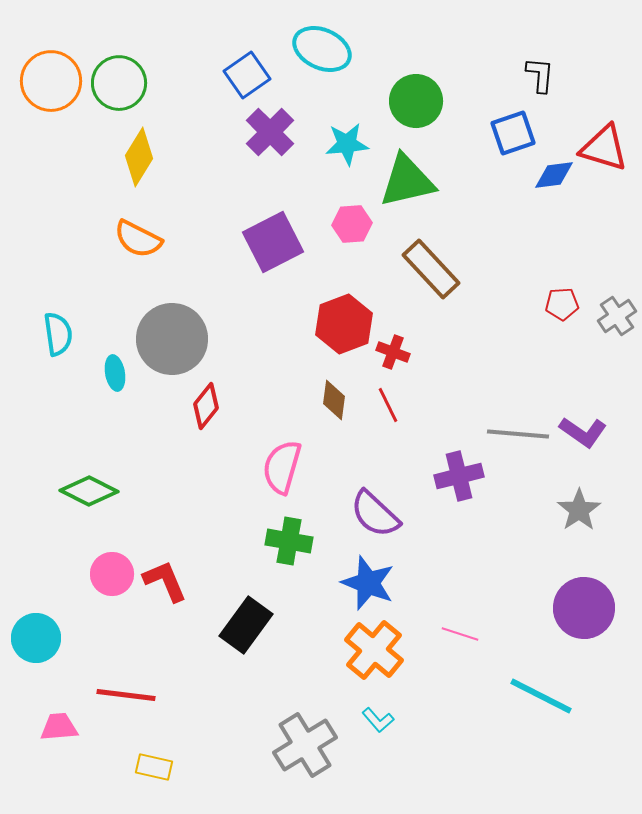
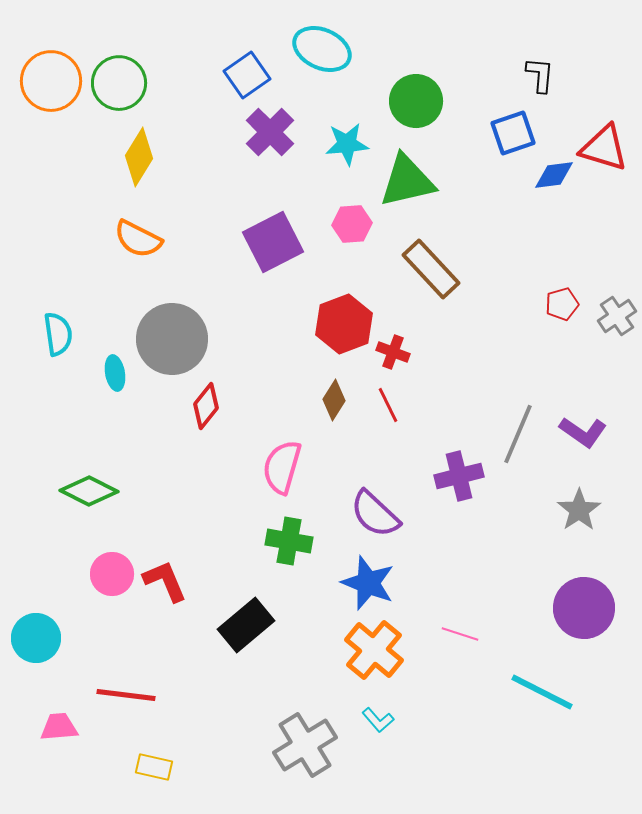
red pentagon at (562, 304): rotated 12 degrees counterclockwise
brown diamond at (334, 400): rotated 24 degrees clockwise
gray line at (518, 434): rotated 72 degrees counterclockwise
black rectangle at (246, 625): rotated 14 degrees clockwise
cyan line at (541, 696): moved 1 px right, 4 px up
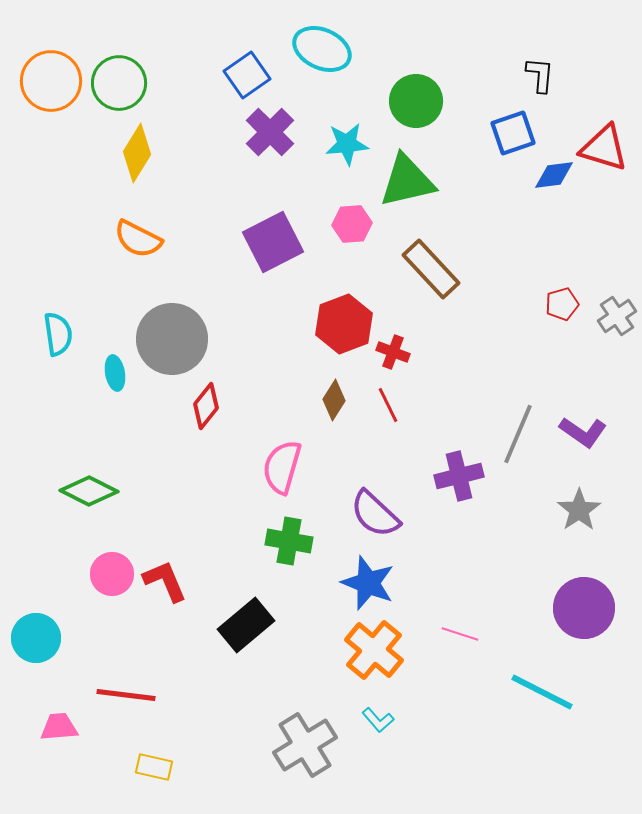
yellow diamond at (139, 157): moved 2 px left, 4 px up
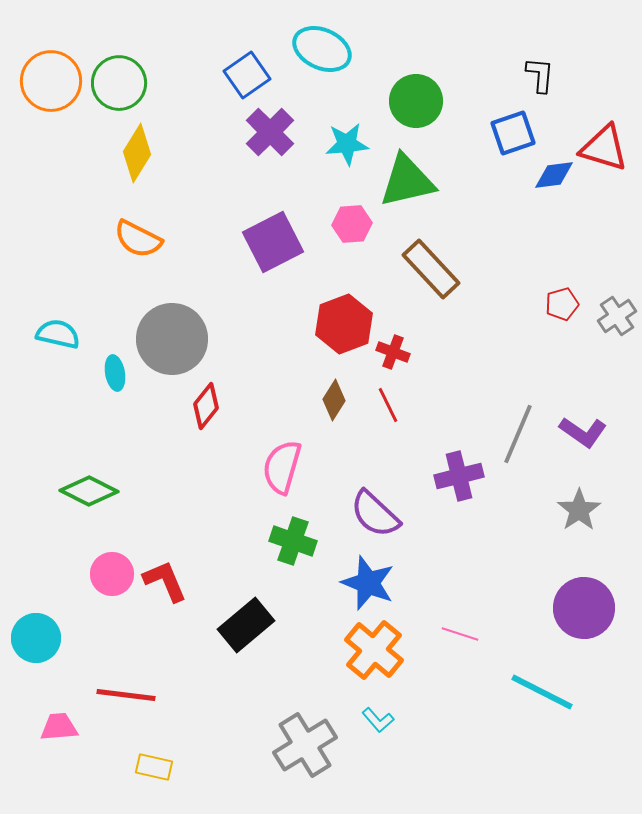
cyan semicircle at (58, 334): rotated 69 degrees counterclockwise
green cross at (289, 541): moved 4 px right; rotated 9 degrees clockwise
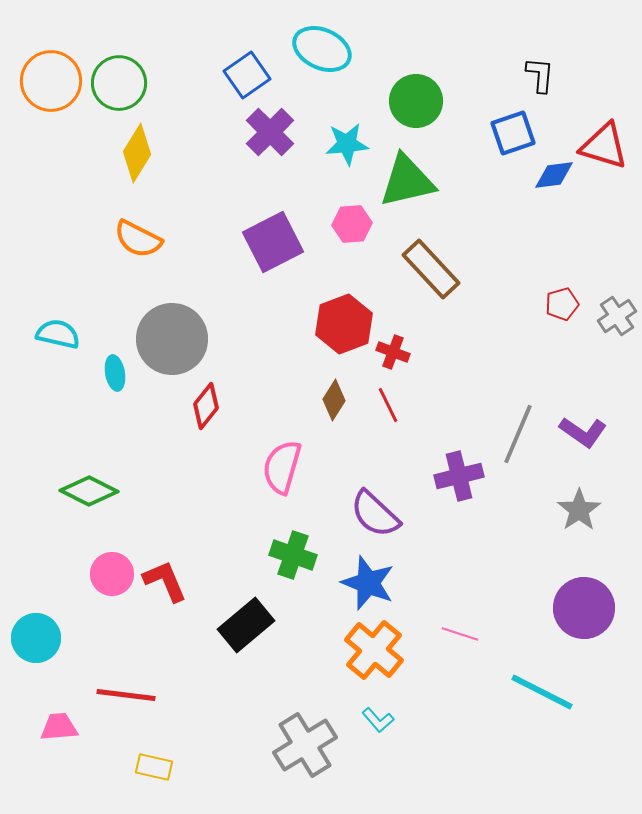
red triangle at (604, 148): moved 2 px up
green cross at (293, 541): moved 14 px down
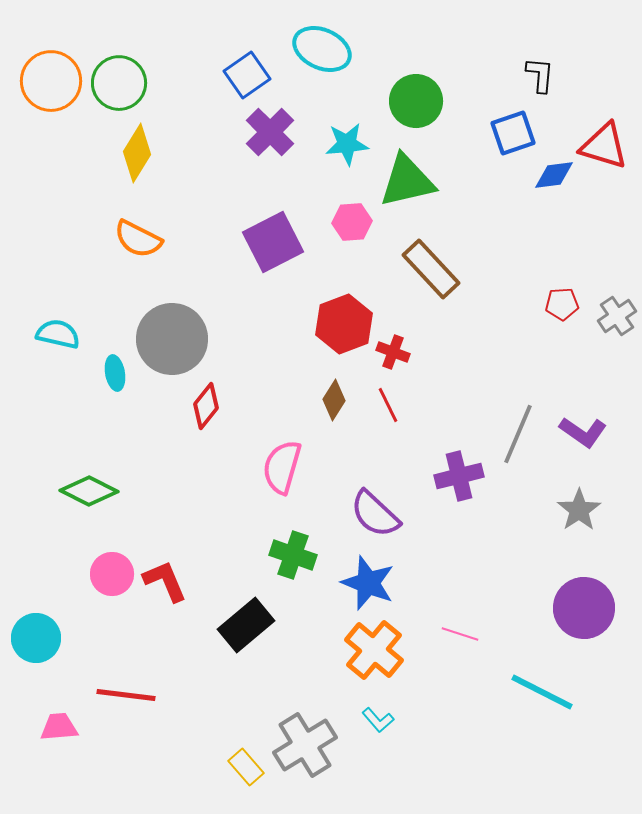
pink hexagon at (352, 224): moved 2 px up
red pentagon at (562, 304): rotated 12 degrees clockwise
yellow rectangle at (154, 767): moved 92 px right; rotated 36 degrees clockwise
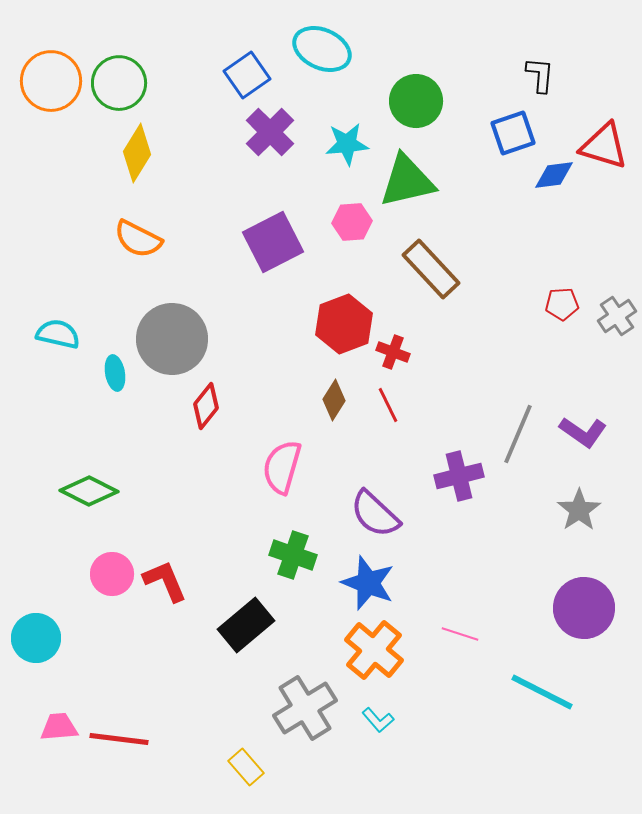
red line at (126, 695): moved 7 px left, 44 px down
gray cross at (305, 745): moved 37 px up
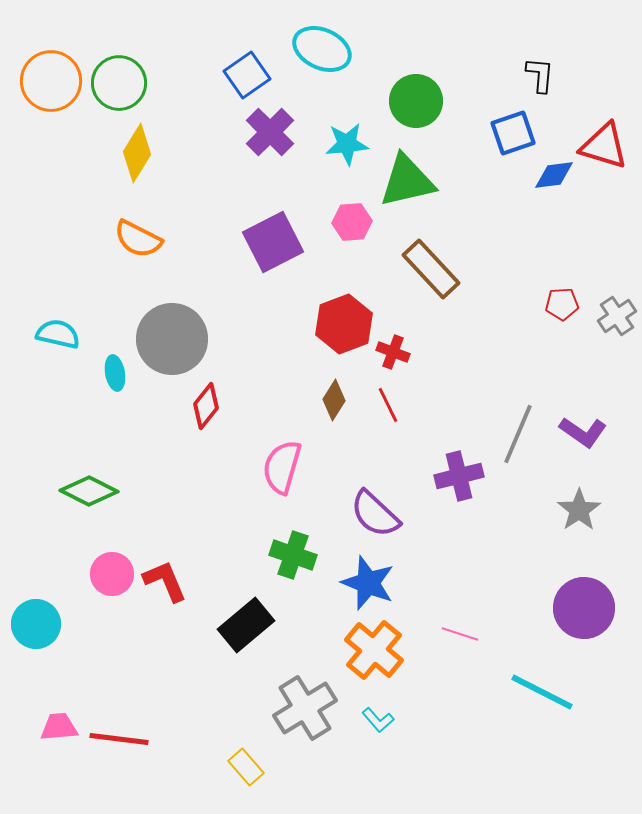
cyan circle at (36, 638): moved 14 px up
